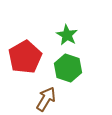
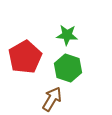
green star: rotated 25 degrees counterclockwise
brown arrow: moved 6 px right
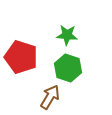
red pentagon: moved 4 px left; rotated 24 degrees counterclockwise
brown arrow: moved 2 px left, 2 px up
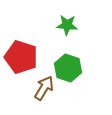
green star: moved 10 px up
brown arrow: moved 6 px left, 9 px up
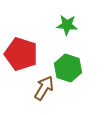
red pentagon: moved 3 px up
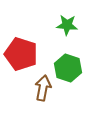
brown arrow: moved 1 px left; rotated 20 degrees counterclockwise
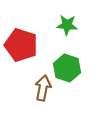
red pentagon: moved 9 px up
green hexagon: moved 1 px left
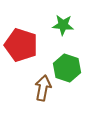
green star: moved 4 px left
